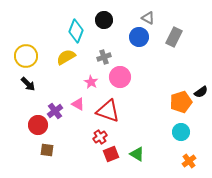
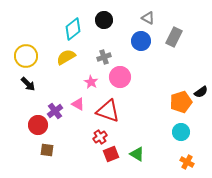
cyan diamond: moved 3 px left, 2 px up; rotated 30 degrees clockwise
blue circle: moved 2 px right, 4 px down
orange cross: moved 2 px left, 1 px down; rotated 24 degrees counterclockwise
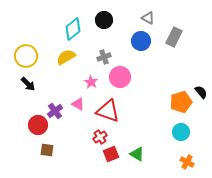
black semicircle: rotated 96 degrees counterclockwise
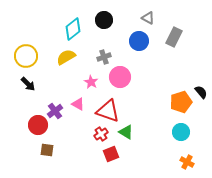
blue circle: moved 2 px left
red cross: moved 1 px right, 3 px up
green triangle: moved 11 px left, 22 px up
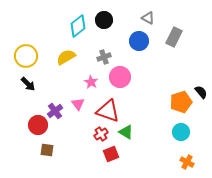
cyan diamond: moved 5 px right, 3 px up
pink triangle: rotated 24 degrees clockwise
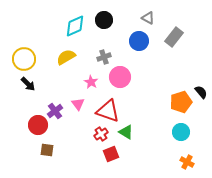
cyan diamond: moved 3 px left; rotated 15 degrees clockwise
gray rectangle: rotated 12 degrees clockwise
yellow circle: moved 2 px left, 3 px down
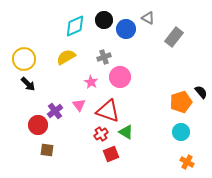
blue circle: moved 13 px left, 12 px up
pink triangle: moved 1 px right, 1 px down
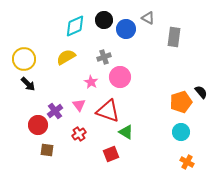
gray rectangle: rotated 30 degrees counterclockwise
red cross: moved 22 px left
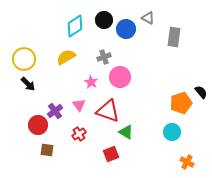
cyan diamond: rotated 10 degrees counterclockwise
orange pentagon: moved 1 px down
cyan circle: moved 9 px left
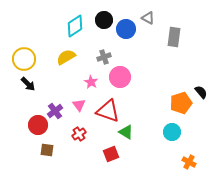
orange cross: moved 2 px right
